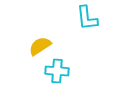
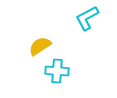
cyan L-shape: rotated 68 degrees clockwise
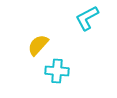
yellow semicircle: moved 2 px left, 1 px up; rotated 15 degrees counterclockwise
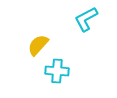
cyan L-shape: moved 1 px left, 1 px down
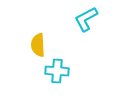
yellow semicircle: rotated 45 degrees counterclockwise
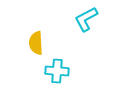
yellow semicircle: moved 2 px left, 2 px up
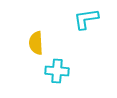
cyan L-shape: rotated 20 degrees clockwise
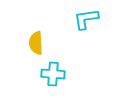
cyan cross: moved 4 px left, 3 px down
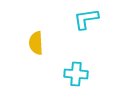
cyan cross: moved 23 px right
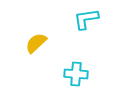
yellow semicircle: rotated 50 degrees clockwise
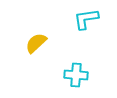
cyan cross: moved 1 px down
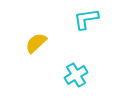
cyan cross: rotated 35 degrees counterclockwise
